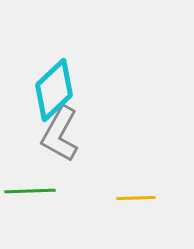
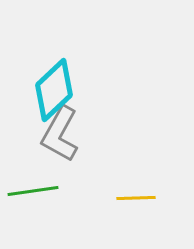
green line: moved 3 px right; rotated 6 degrees counterclockwise
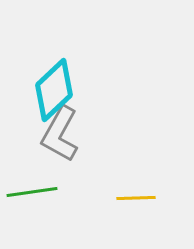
green line: moved 1 px left, 1 px down
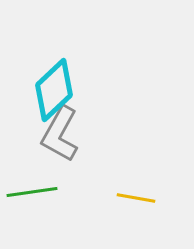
yellow line: rotated 12 degrees clockwise
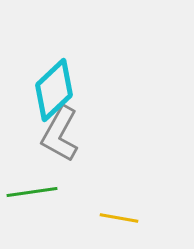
yellow line: moved 17 px left, 20 px down
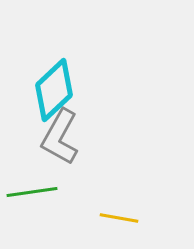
gray L-shape: moved 3 px down
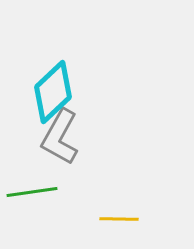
cyan diamond: moved 1 px left, 2 px down
yellow line: moved 1 px down; rotated 9 degrees counterclockwise
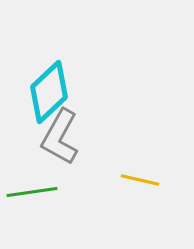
cyan diamond: moved 4 px left
yellow line: moved 21 px right, 39 px up; rotated 12 degrees clockwise
